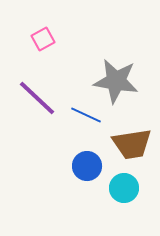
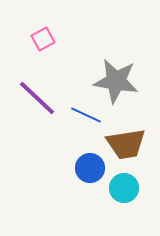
brown trapezoid: moved 6 px left
blue circle: moved 3 px right, 2 px down
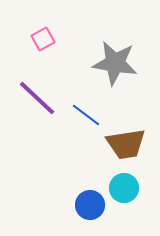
gray star: moved 1 px left, 18 px up
blue line: rotated 12 degrees clockwise
blue circle: moved 37 px down
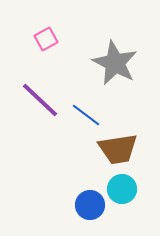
pink square: moved 3 px right
gray star: rotated 18 degrees clockwise
purple line: moved 3 px right, 2 px down
brown trapezoid: moved 8 px left, 5 px down
cyan circle: moved 2 px left, 1 px down
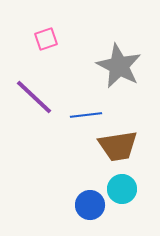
pink square: rotated 10 degrees clockwise
gray star: moved 4 px right, 3 px down
purple line: moved 6 px left, 3 px up
blue line: rotated 44 degrees counterclockwise
brown trapezoid: moved 3 px up
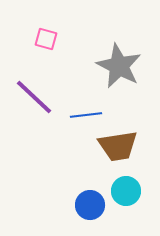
pink square: rotated 35 degrees clockwise
cyan circle: moved 4 px right, 2 px down
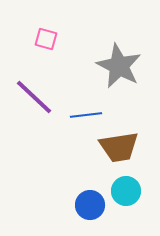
brown trapezoid: moved 1 px right, 1 px down
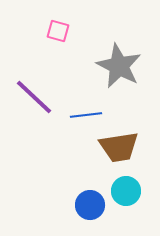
pink square: moved 12 px right, 8 px up
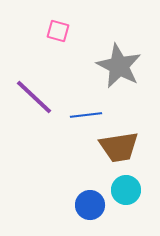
cyan circle: moved 1 px up
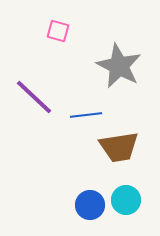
cyan circle: moved 10 px down
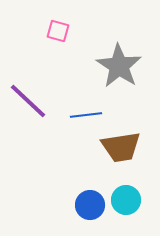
gray star: rotated 6 degrees clockwise
purple line: moved 6 px left, 4 px down
brown trapezoid: moved 2 px right
